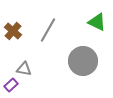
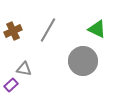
green triangle: moved 7 px down
brown cross: rotated 24 degrees clockwise
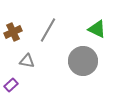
brown cross: moved 1 px down
gray triangle: moved 3 px right, 8 px up
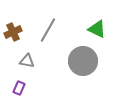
purple rectangle: moved 8 px right, 3 px down; rotated 24 degrees counterclockwise
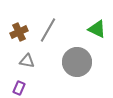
brown cross: moved 6 px right
gray circle: moved 6 px left, 1 px down
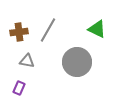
brown cross: rotated 18 degrees clockwise
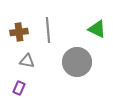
gray line: rotated 35 degrees counterclockwise
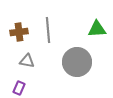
green triangle: rotated 30 degrees counterclockwise
